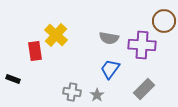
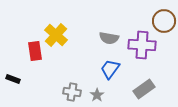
gray rectangle: rotated 10 degrees clockwise
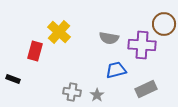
brown circle: moved 3 px down
yellow cross: moved 3 px right, 3 px up
red rectangle: rotated 24 degrees clockwise
blue trapezoid: moved 6 px right, 1 px down; rotated 40 degrees clockwise
gray rectangle: moved 2 px right; rotated 10 degrees clockwise
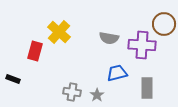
blue trapezoid: moved 1 px right, 3 px down
gray rectangle: moved 1 px right, 1 px up; rotated 65 degrees counterclockwise
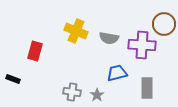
yellow cross: moved 17 px right, 1 px up; rotated 20 degrees counterclockwise
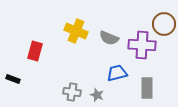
gray semicircle: rotated 12 degrees clockwise
gray star: rotated 16 degrees counterclockwise
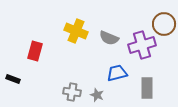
purple cross: rotated 20 degrees counterclockwise
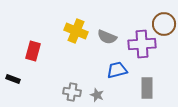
gray semicircle: moved 2 px left, 1 px up
purple cross: moved 1 px up; rotated 12 degrees clockwise
red rectangle: moved 2 px left
blue trapezoid: moved 3 px up
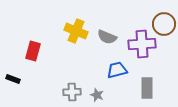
gray cross: rotated 12 degrees counterclockwise
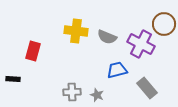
yellow cross: rotated 15 degrees counterclockwise
purple cross: moved 1 px left; rotated 32 degrees clockwise
black rectangle: rotated 16 degrees counterclockwise
gray rectangle: rotated 40 degrees counterclockwise
